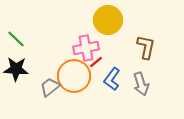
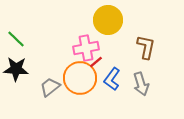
orange circle: moved 6 px right, 2 px down
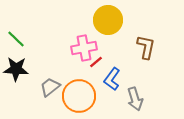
pink cross: moved 2 px left
orange circle: moved 1 px left, 18 px down
gray arrow: moved 6 px left, 15 px down
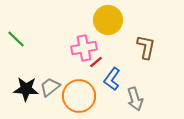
black star: moved 10 px right, 20 px down
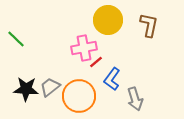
brown L-shape: moved 3 px right, 22 px up
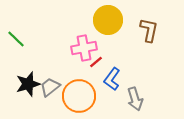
brown L-shape: moved 5 px down
black star: moved 2 px right, 5 px up; rotated 20 degrees counterclockwise
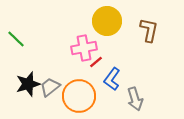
yellow circle: moved 1 px left, 1 px down
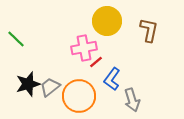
gray arrow: moved 3 px left, 1 px down
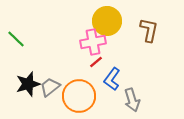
pink cross: moved 9 px right, 6 px up
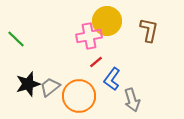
pink cross: moved 4 px left, 6 px up
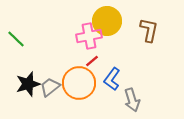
red line: moved 4 px left, 1 px up
orange circle: moved 13 px up
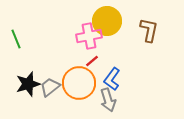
green line: rotated 24 degrees clockwise
gray arrow: moved 24 px left
